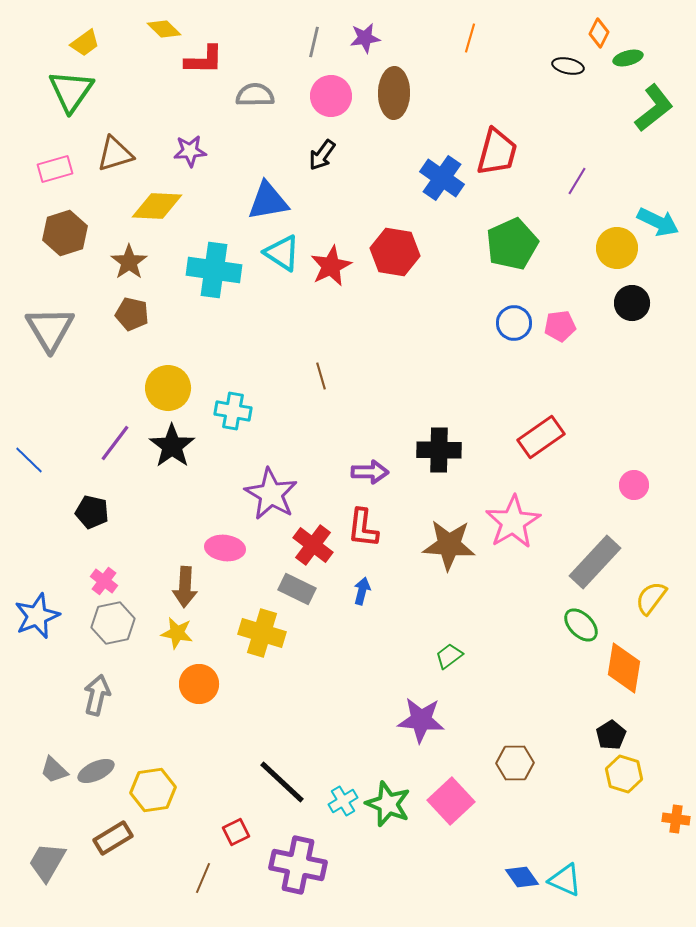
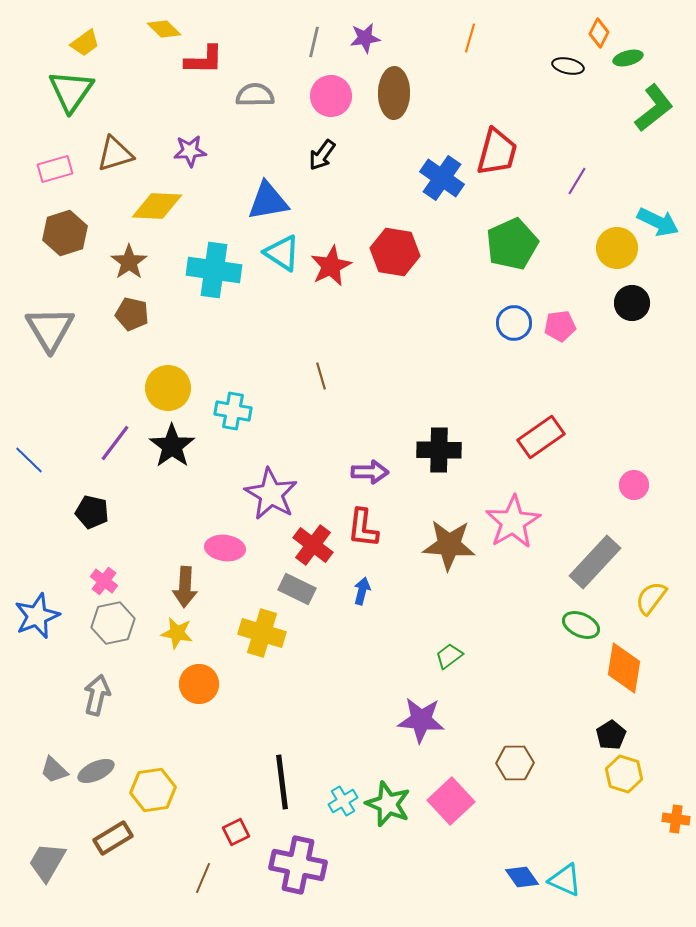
green ellipse at (581, 625): rotated 21 degrees counterclockwise
black line at (282, 782): rotated 40 degrees clockwise
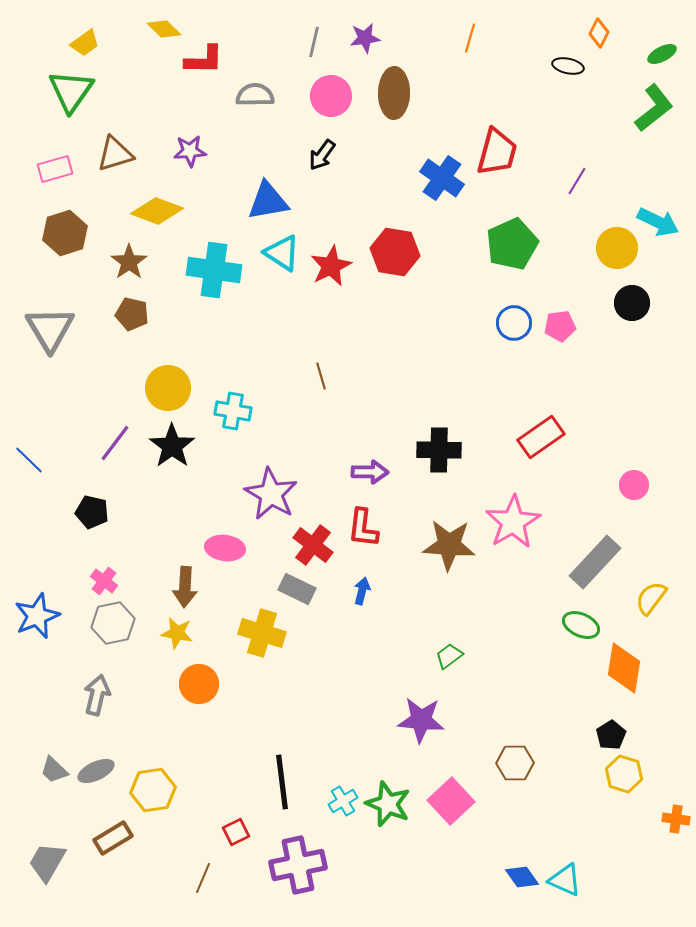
green ellipse at (628, 58): moved 34 px right, 4 px up; rotated 12 degrees counterclockwise
yellow diamond at (157, 206): moved 5 px down; rotated 18 degrees clockwise
purple cross at (298, 865): rotated 24 degrees counterclockwise
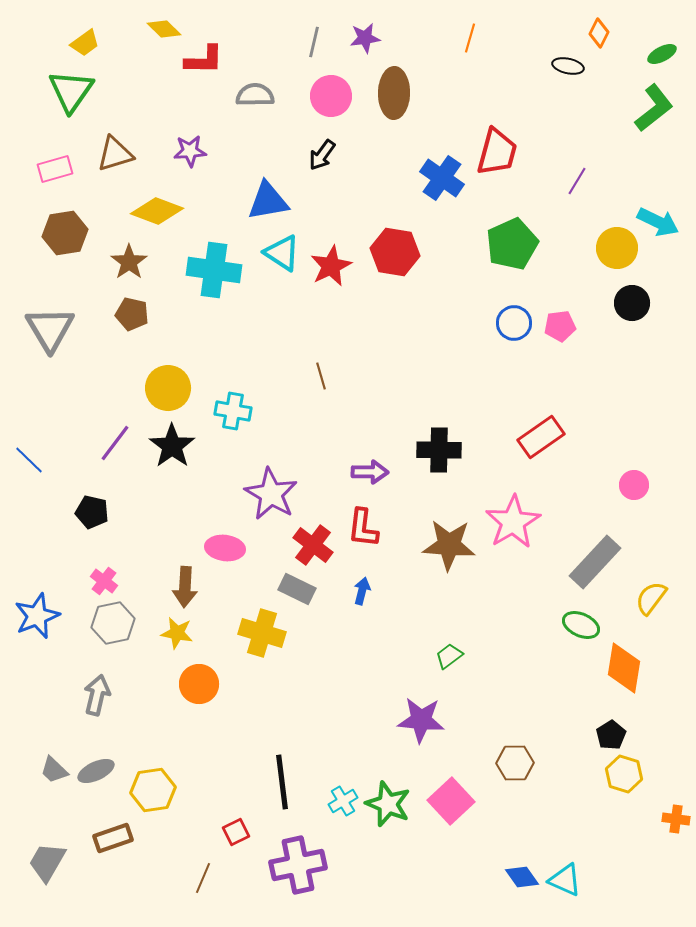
brown hexagon at (65, 233): rotated 9 degrees clockwise
brown rectangle at (113, 838): rotated 12 degrees clockwise
